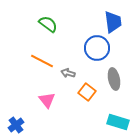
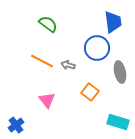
gray arrow: moved 8 px up
gray ellipse: moved 6 px right, 7 px up
orange square: moved 3 px right
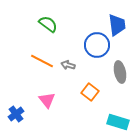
blue trapezoid: moved 4 px right, 3 px down
blue circle: moved 3 px up
blue cross: moved 11 px up
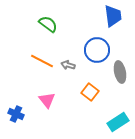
blue trapezoid: moved 4 px left, 9 px up
blue circle: moved 5 px down
blue cross: rotated 28 degrees counterclockwise
cyan rectangle: rotated 50 degrees counterclockwise
